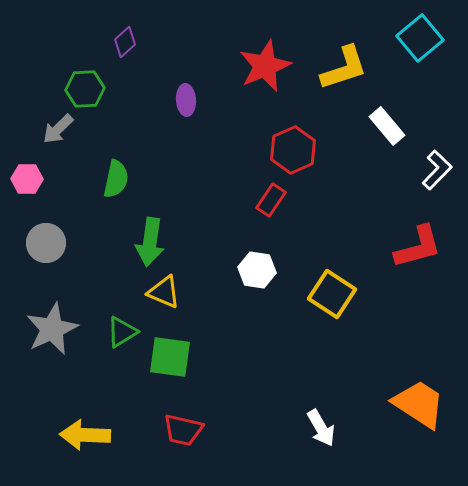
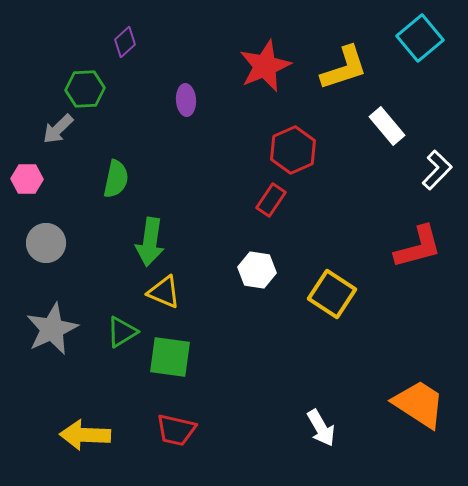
red trapezoid: moved 7 px left
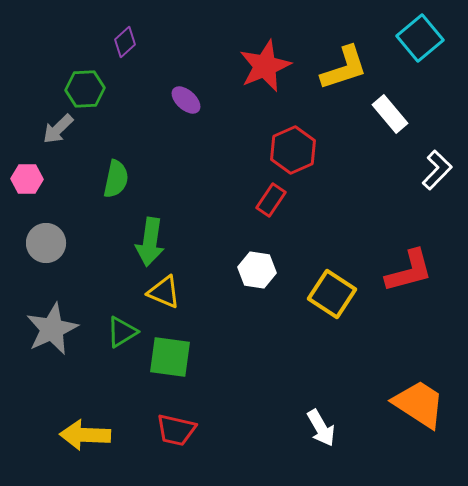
purple ellipse: rotated 44 degrees counterclockwise
white rectangle: moved 3 px right, 12 px up
red L-shape: moved 9 px left, 24 px down
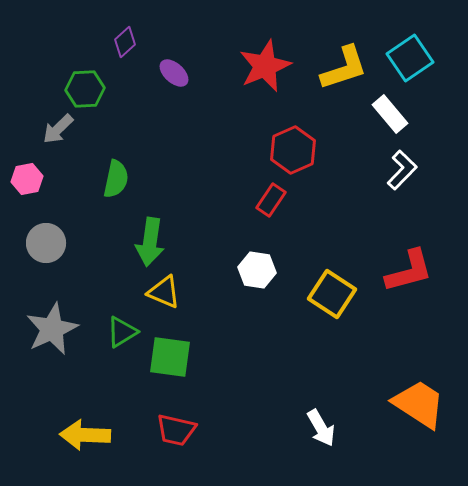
cyan square: moved 10 px left, 20 px down; rotated 6 degrees clockwise
purple ellipse: moved 12 px left, 27 px up
white L-shape: moved 35 px left
pink hexagon: rotated 12 degrees counterclockwise
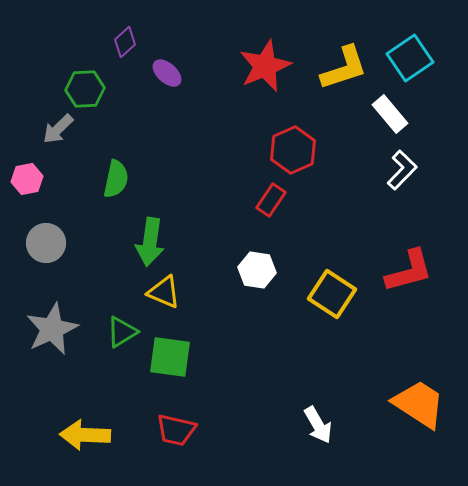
purple ellipse: moved 7 px left
white arrow: moved 3 px left, 3 px up
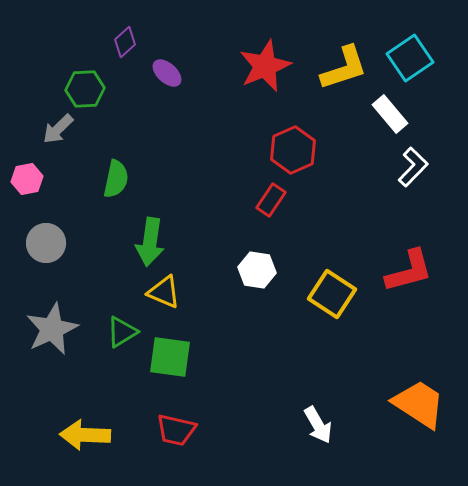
white L-shape: moved 11 px right, 3 px up
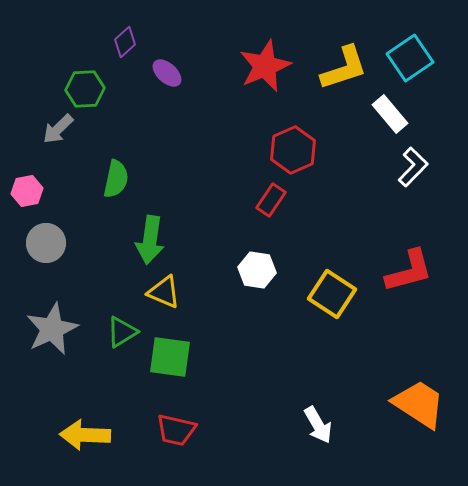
pink hexagon: moved 12 px down
green arrow: moved 2 px up
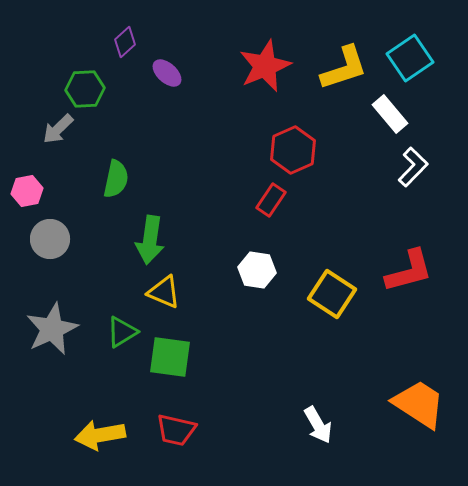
gray circle: moved 4 px right, 4 px up
yellow arrow: moved 15 px right; rotated 12 degrees counterclockwise
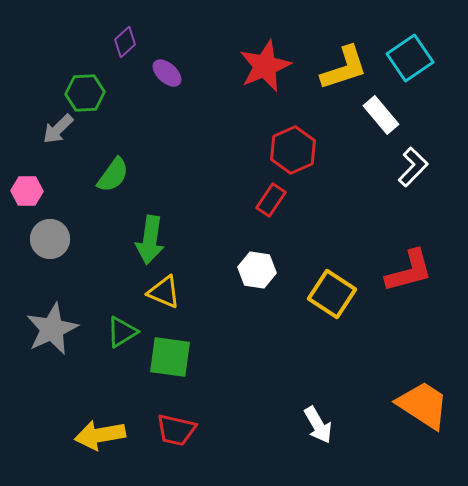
green hexagon: moved 4 px down
white rectangle: moved 9 px left, 1 px down
green semicircle: moved 3 px left, 4 px up; rotated 24 degrees clockwise
pink hexagon: rotated 12 degrees clockwise
orange trapezoid: moved 4 px right, 1 px down
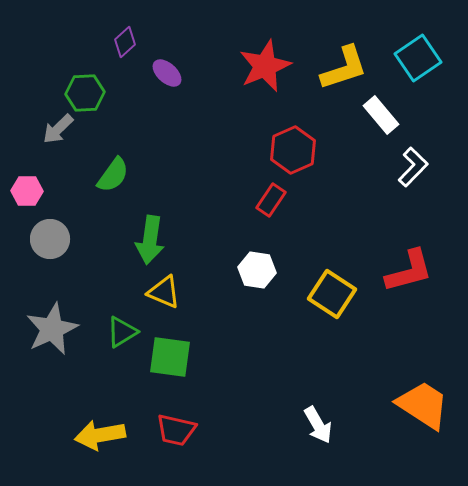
cyan square: moved 8 px right
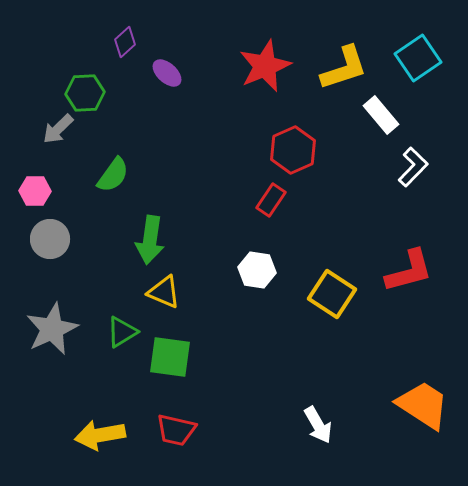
pink hexagon: moved 8 px right
